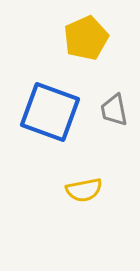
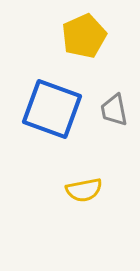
yellow pentagon: moved 2 px left, 2 px up
blue square: moved 2 px right, 3 px up
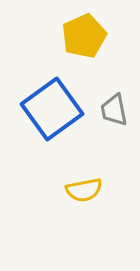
blue square: rotated 34 degrees clockwise
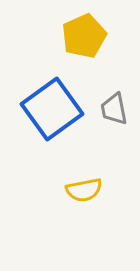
gray trapezoid: moved 1 px up
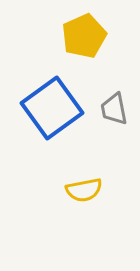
blue square: moved 1 px up
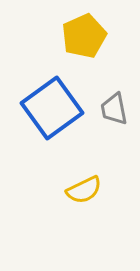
yellow semicircle: rotated 15 degrees counterclockwise
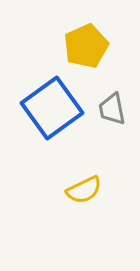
yellow pentagon: moved 2 px right, 10 px down
gray trapezoid: moved 2 px left
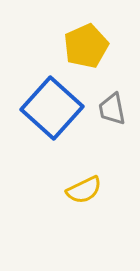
blue square: rotated 12 degrees counterclockwise
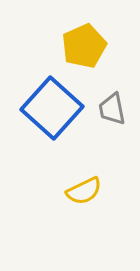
yellow pentagon: moved 2 px left
yellow semicircle: moved 1 px down
